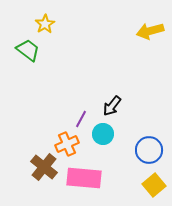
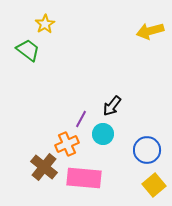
blue circle: moved 2 px left
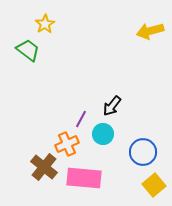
blue circle: moved 4 px left, 2 px down
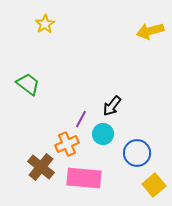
green trapezoid: moved 34 px down
blue circle: moved 6 px left, 1 px down
brown cross: moved 3 px left
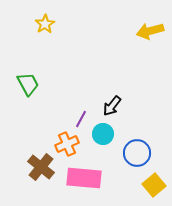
green trapezoid: rotated 25 degrees clockwise
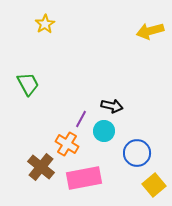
black arrow: rotated 115 degrees counterclockwise
cyan circle: moved 1 px right, 3 px up
orange cross: rotated 35 degrees counterclockwise
pink rectangle: rotated 16 degrees counterclockwise
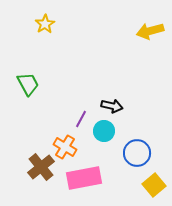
orange cross: moved 2 px left, 3 px down
brown cross: rotated 12 degrees clockwise
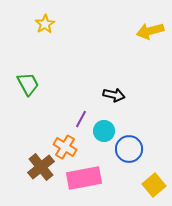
black arrow: moved 2 px right, 11 px up
blue circle: moved 8 px left, 4 px up
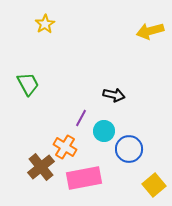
purple line: moved 1 px up
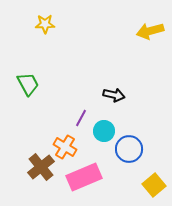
yellow star: rotated 30 degrees clockwise
pink rectangle: moved 1 px up; rotated 12 degrees counterclockwise
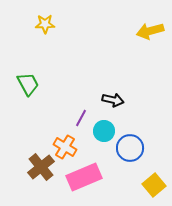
black arrow: moved 1 px left, 5 px down
blue circle: moved 1 px right, 1 px up
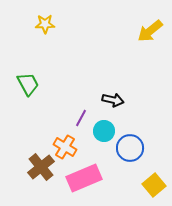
yellow arrow: rotated 24 degrees counterclockwise
pink rectangle: moved 1 px down
